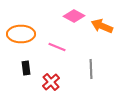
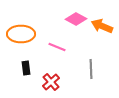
pink diamond: moved 2 px right, 3 px down
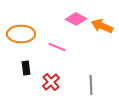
gray line: moved 16 px down
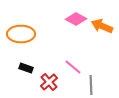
pink line: moved 16 px right, 20 px down; rotated 18 degrees clockwise
black rectangle: rotated 64 degrees counterclockwise
red cross: moved 2 px left
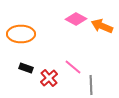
red cross: moved 4 px up
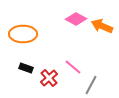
orange ellipse: moved 2 px right
gray line: rotated 30 degrees clockwise
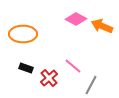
pink line: moved 1 px up
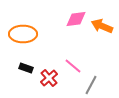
pink diamond: rotated 35 degrees counterclockwise
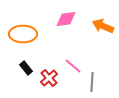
pink diamond: moved 10 px left
orange arrow: moved 1 px right
black rectangle: rotated 32 degrees clockwise
gray line: moved 1 px right, 3 px up; rotated 24 degrees counterclockwise
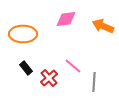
gray line: moved 2 px right
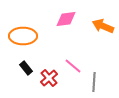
orange ellipse: moved 2 px down
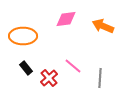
gray line: moved 6 px right, 4 px up
